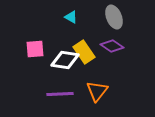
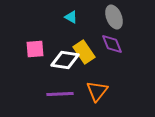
purple diamond: moved 2 px up; rotated 35 degrees clockwise
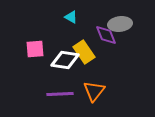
gray ellipse: moved 6 px right, 7 px down; rotated 75 degrees counterclockwise
purple diamond: moved 6 px left, 9 px up
orange triangle: moved 3 px left
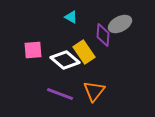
gray ellipse: rotated 20 degrees counterclockwise
purple diamond: moved 3 px left; rotated 25 degrees clockwise
pink square: moved 2 px left, 1 px down
white diamond: rotated 32 degrees clockwise
purple line: rotated 24 degrees clockwise
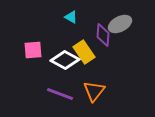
white diamond: rotated 12 degrees counterclockwise
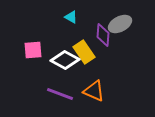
orange triangle: rotated 45 degrees counterclockwise
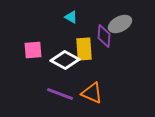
purple diamond: moved 1 px right, 1 px down
yellow rectangle: moved 3 px up; rotated 30 degrees clockwise
orange triangle: moved 2 px left, 2 px down
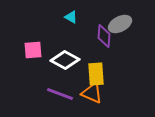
yellow rectangle: moved 12 px right, 25 px down
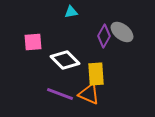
cyan triangle: moved 5 px up; rotated 40 degrees counterclockwise
gray ellipse: moved 2 px right, 8 px down; rotated 65 degrees clockwise
purple diamond: rotated 25 degrees clockwise
pink square: moved 8 px up
white diamond: rotated 16 degrees clockwise
orange triangle: moved 3 px left, 1 px down
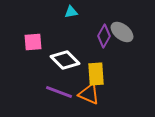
purple line: moved 1 px left, 2 px up
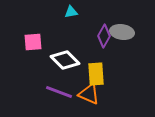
gray ellipse: rotated 30 degrees counterclockwise
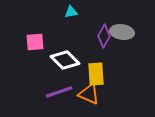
pink square: moved 2 px right
purple line: rotated 40 degrees counterclockwise
